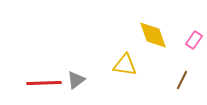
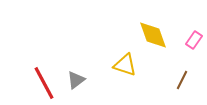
yellow triangle: rotated 10 degrees clockwise
red line: rotated 64 degrees clockwise
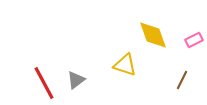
pink rectangle: rotated 30 degrees clockwise
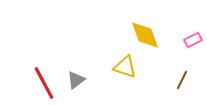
yellow diamond: moved 8 px left
pink rectangle: moved 1 px left
yellow triangle: moved 2 px down
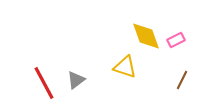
yellow diamond: moved 1 px right, 1 px down
pink rectangle: moved 17 px left
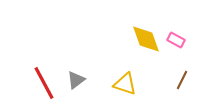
yellow diamond: moved 3 px down
pink rectangle: rotated 54 degrees clockwise
yellow triangle: moved 17 px down
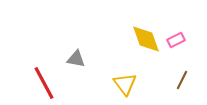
pink rectangle: rotated 54 degrees counterclockwise
gray triangle: moved 21 px up; rotated 48 degrees clockwise
yellow triangle: rotated 35 degrees clockwise
